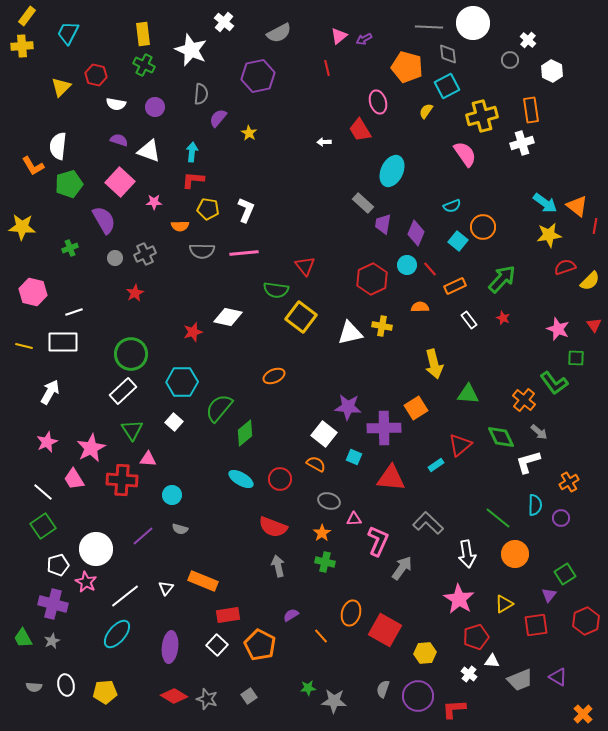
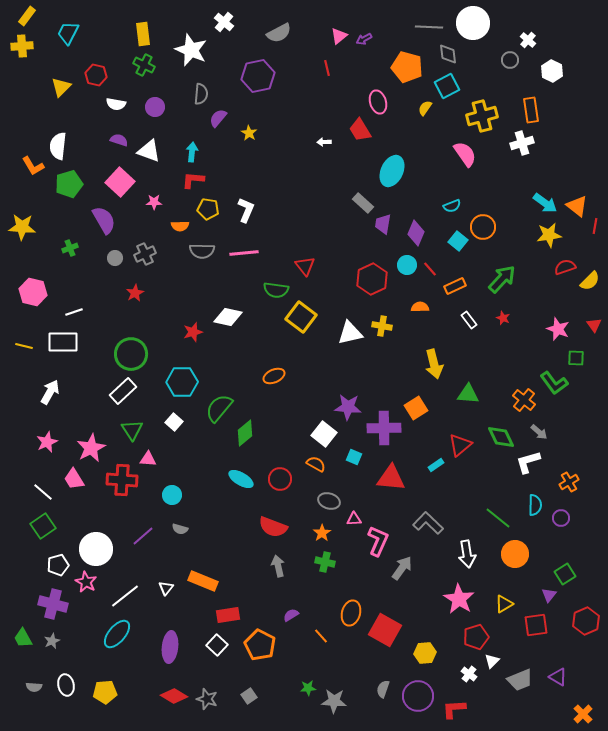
yellow semicircle at (426, 111): moved 1 px left, 3 px up
white triangle at (492, 661): rotated 49 degrees counterclockwise
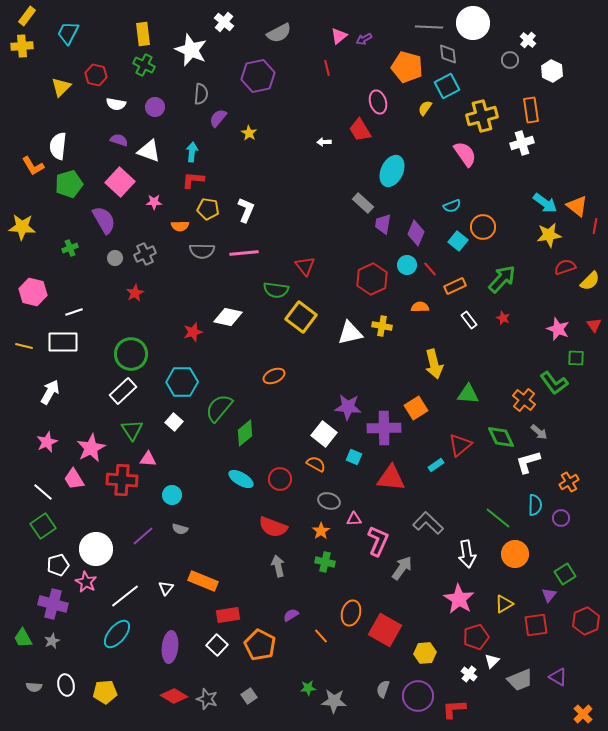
orange star at (322, 533): moved 1 px left, 2 px up
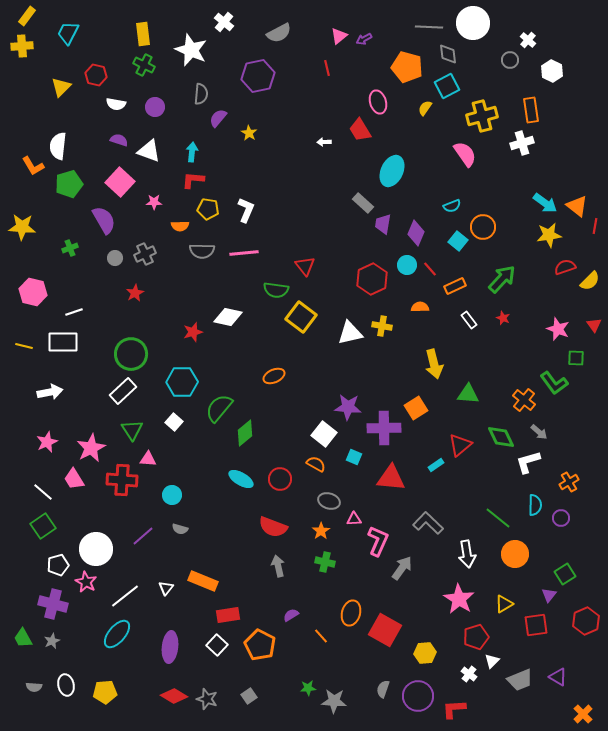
white arrow at (50, 392): rotated 50 degrees clockwise
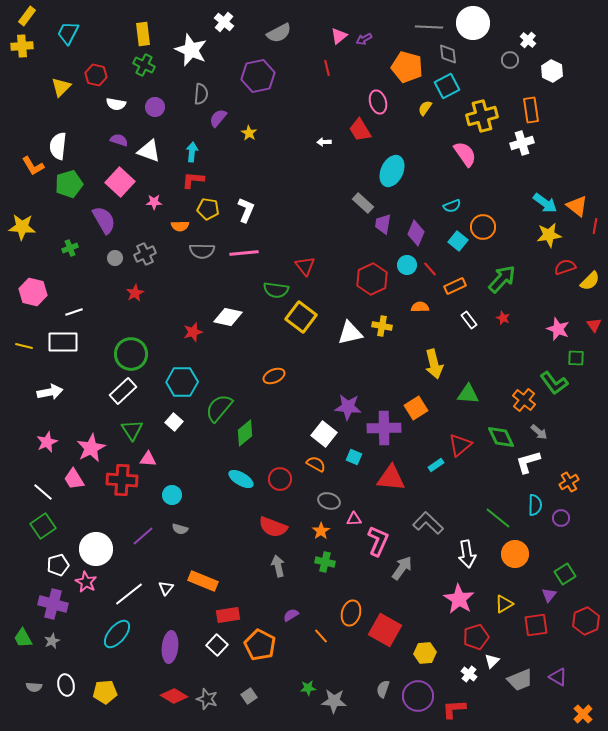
white line at (125, 596): moved 4 px right, 2 px up
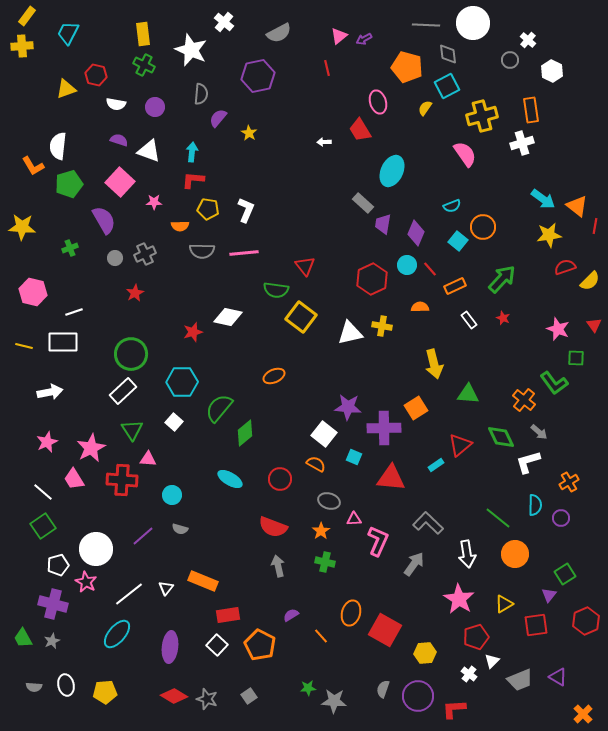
gray line at (429, 27): moved 3 px left, 2 px up
yellow triangle at (61, 87): moved 5 px right, 2 px down; rotated 25 degrees clockwise
cyan arrow at (545, 203): moved 2 px left, 4 px up
cyan ellipse at (241, 479): moved 11 px left
gray arrow at (402, 568): moved 12 px right, 4 px up
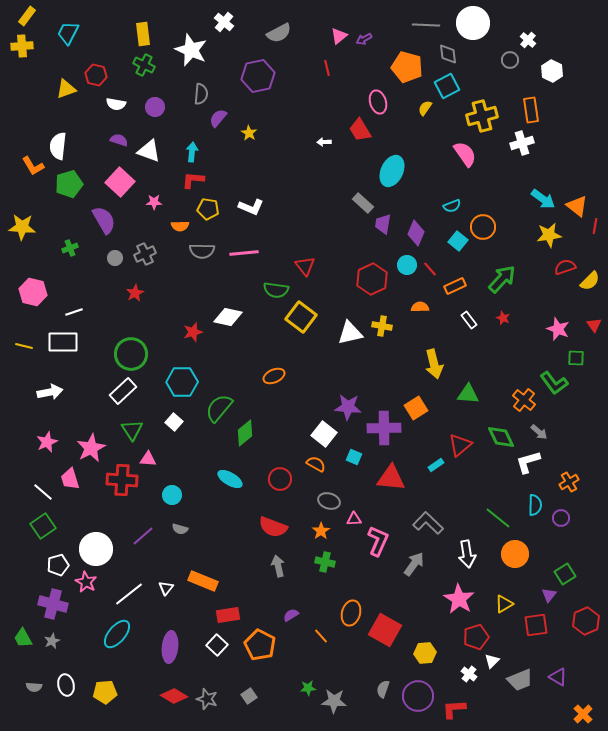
white L-shape at (246, 210): moved 5 px right, 3 px up; rotated 90 degrees clockwise
pink trapezoid at (74, 479): moved 4 px left; rotated 15 degrees clockwise
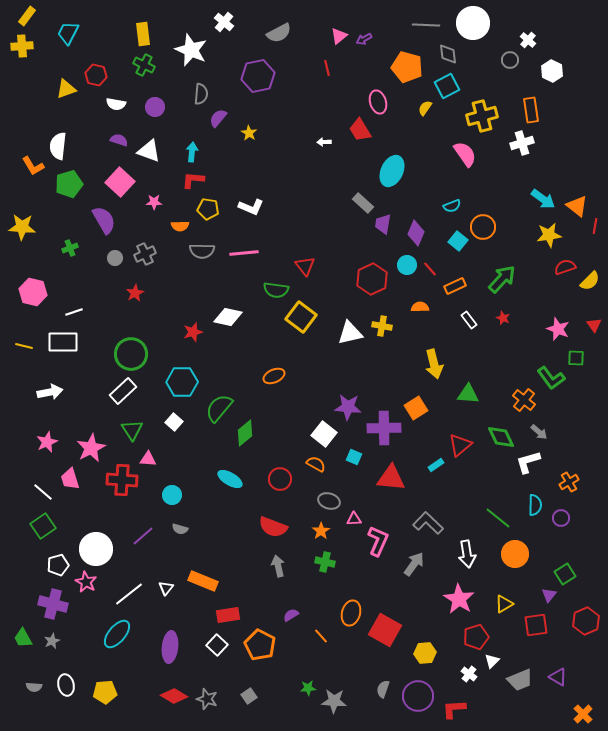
green L-shape at (554, 383): moved 3 px left, 5 px up
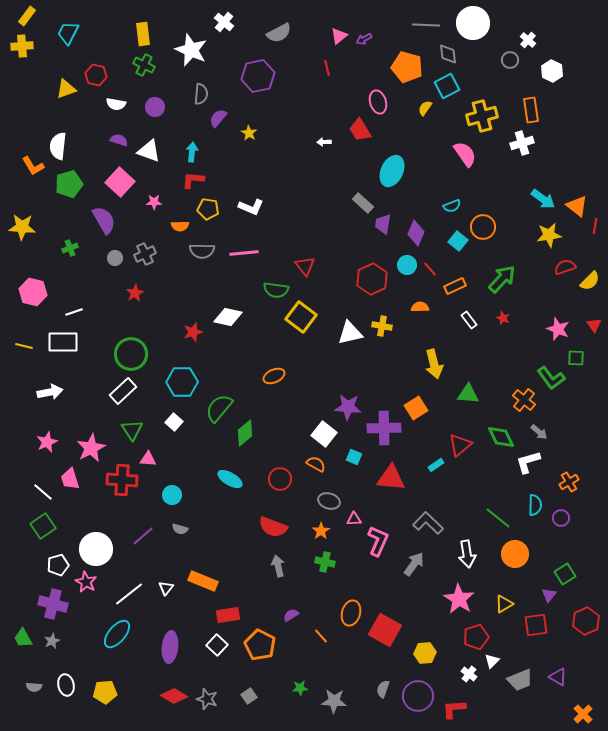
green star at (308, 688): moved 8 px left
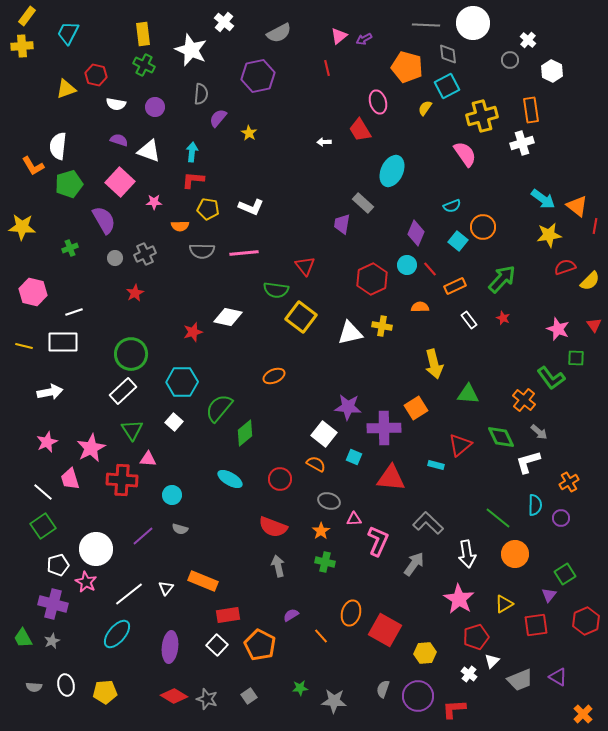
purple trapezoid at (383, 224): moved 41 px left
cyan rectangle at (436, 465): rotated 49 degrees clockwise
